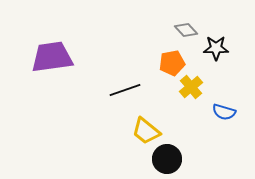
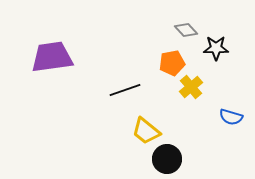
blue semicircle: moved 7 px right, 5 px down
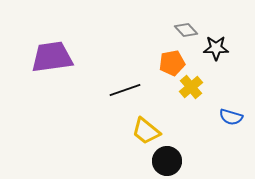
black circle: moved 2 px down
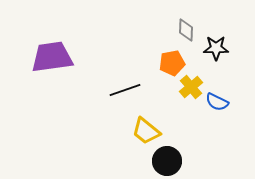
gray diamond: rotated 45 degrees clockwise
blue semicircle: moved 14 px left, 15 px up; rotated 10 degrees clockwise
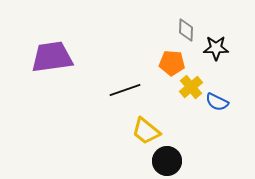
orange pentagon: rotated 15 degrees clockwise
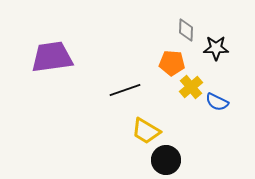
yellow trapezoid: rotated 8 degrees counterclockwise
black circle: moved 1 px left, 1 px up
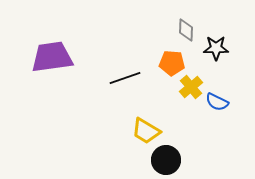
black line: moved 12 px up
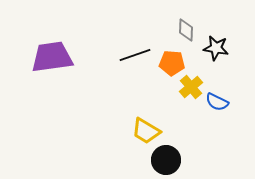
black star: rotated 10 degrees clockwise
black line: moved 10 px right, 23 px up
